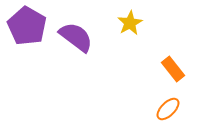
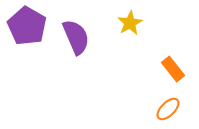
purple semicircle: rotated 30 degrees clockwise
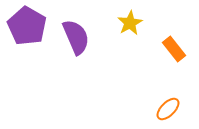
orange rectangle: moved 1 px right, 20 px up
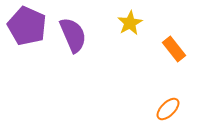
purple pentagon: rotated 6 degrees counterclockwise
purple semicircle: moved 3 px left, 2 px up
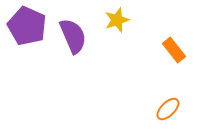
yellow star: moved 13 px left, 3 px up; rotated 10 degrees clockwise
purple semicircle: moved 1 px down
orange rectangle: moved 1 px down
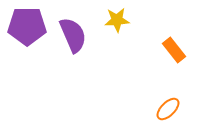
yellow star: rotated 15 degrees clockwise
purple pentagon: rotated 24 degrees counterclockwise
purple semicircle: moved 1 px up
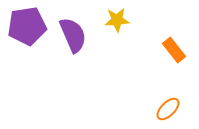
purple pentagon: rotated 9 degrees counterclockwise
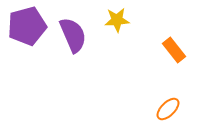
purple pentagon: rotated 6 degrees counterclockwise
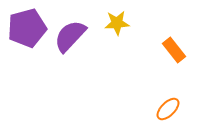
yellow star: moved 3 px down
purple pentagon: moved 2 px down
purple semicircle: moved 3 px left, 1 px down; rotated 114 degrees counterclockwise
